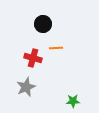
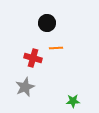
black circle: moved 4 px right, 1 px up
gray star: moved 1 px left
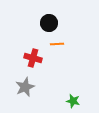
black circle: moved 2 px right
orange line: moved 1 px right, 4 px up
green star: rotated 16 degrees clockwise
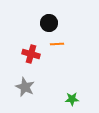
red cross: moved 2 px left, 4 px up
gray star: rotated 24 degrees counterclockwise
green star: moved 1 px left, 2 px up; rotated 16 degrees counterclockwise
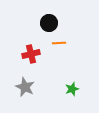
orange line: moved 2 px right, 1 px up
red cross: rotated 30 degrees counterclockwise
green star: moved 10 px up; rotated 16 degrees counterclockwise
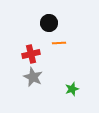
gray star: moved 8 px right, 10 px up
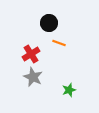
orange line: rotated 24 degrees clockwise
red cross: rotated 18 degrees counterclockwise
green star: moved 3 px left, 1 px down
